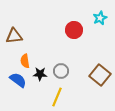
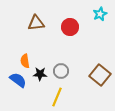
cyan star: moved 4 px up
red circle: moved 4 px left, 3 px up
brown triangle: moved 22 px right, 13 px up
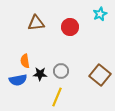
blue semicircle: rotated 132 degrees clockwise
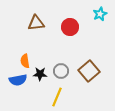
brown square: moved 11 px left, 4 px up; rotated 10 degrees clockwise
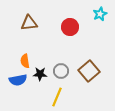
brown triangle: moved 7 px left
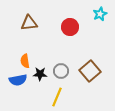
brown square: moved 1 px right
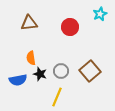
orange semicircle: moved 6 px right, 3 px up
black star: rotated 16 degrees clockwise
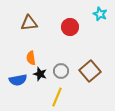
cyan star: rotated 24 degrees counterclockwise
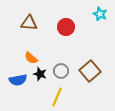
brown triangle: rotated 12 degrees clockwise
red circle: moved 4 px left
orange semicircle: rotated 40 degrees counterclockwise
